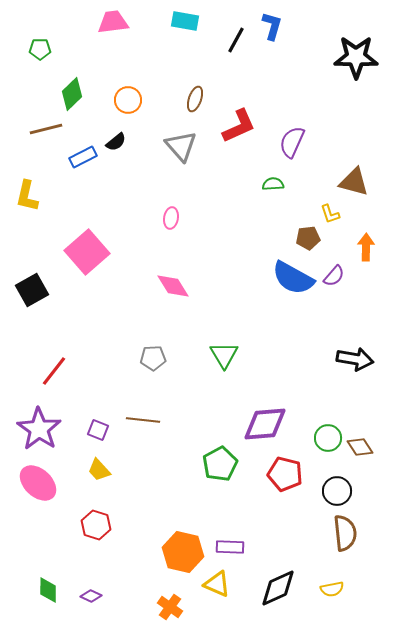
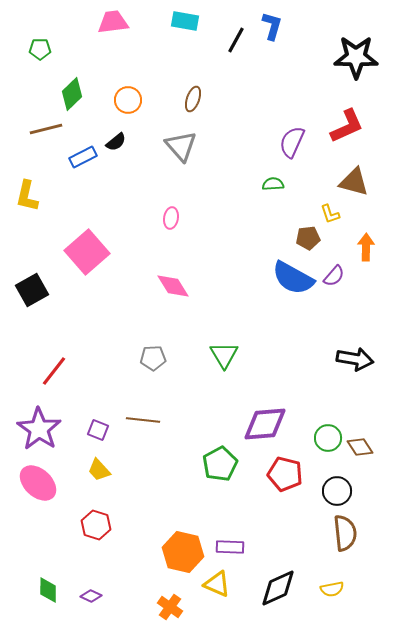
brown ellipse at (195, 99): moved 2 px left
red L-shape at (239, 126): moved 108 px right
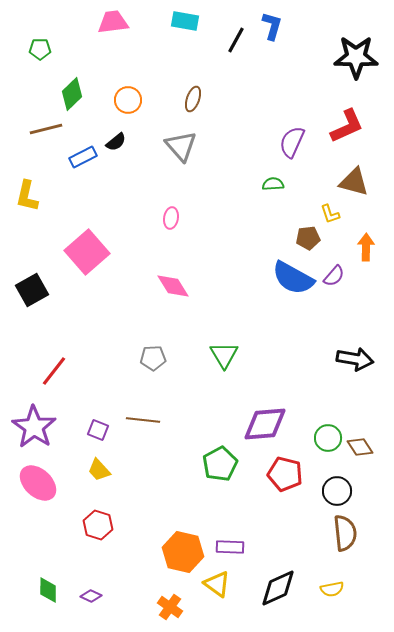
purple star at (39, 429): moved 5 px left, 2 px up
red hexagon at (96, 525): moved 2 px right
yellow triangle at (217, 584): rotated 12 degrees clockwise
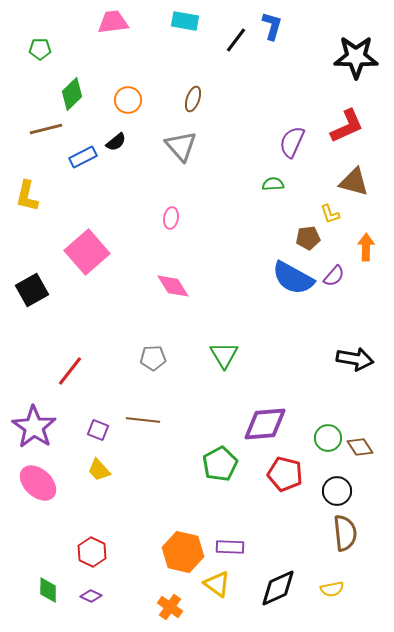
black line at (236, 40): rotated 8 degrees clockwise
red line at (54, 371): moved 16 px right
red hexagon at (98, 525): moved 6 px left, 27 px down; rotated 8 degrees clockwise
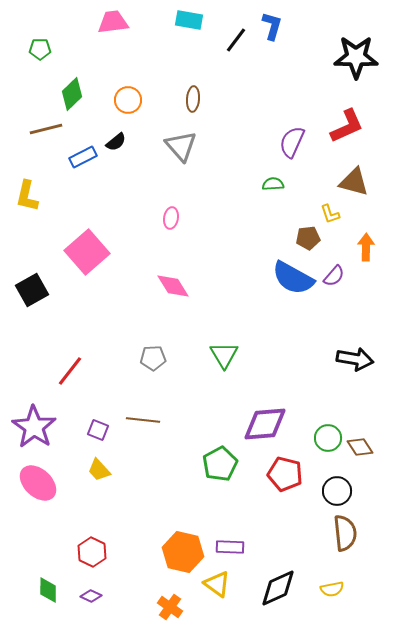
cyan rectangle at (185, 21): moved 4 px right, 1 px up
brown ellipse at (193, 99): rotated 15 degrees counterclockwise
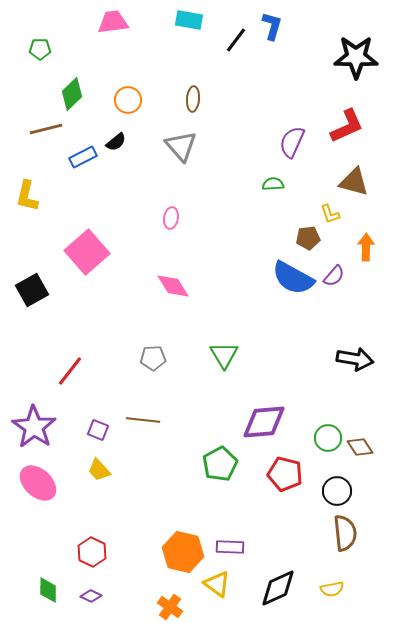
purple diamond at (265, 424): moved 1 px left, 2 px up
